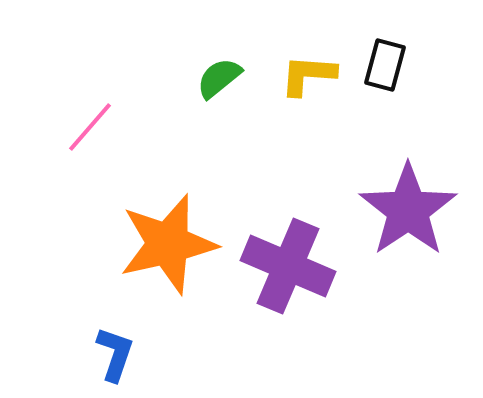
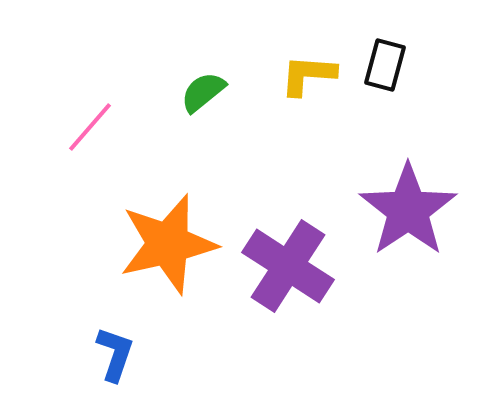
green semicircle: moved 16 px left, 14 px down
purple cross: rotated 10 degrees clockwise
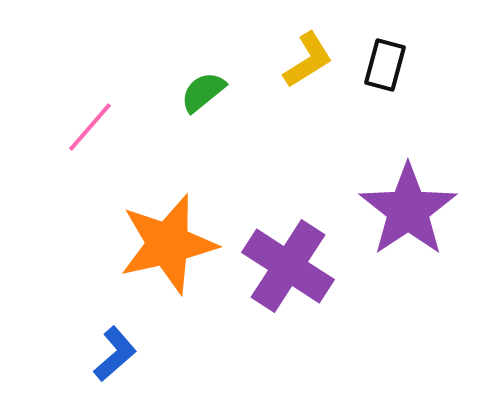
yellow L-shape: moved 15 px up; rotated 144 degrees clockwise
blue L-shape: rotated 30 degrees clockwise
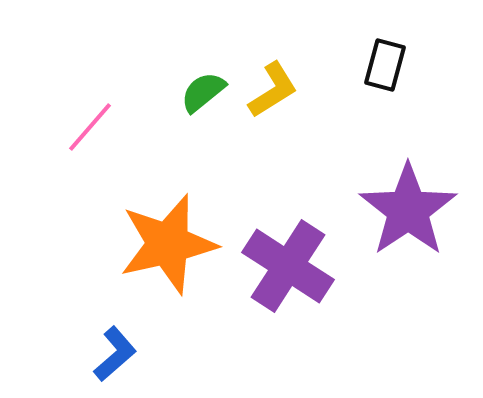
yellow L-shape: moved 35 px left, 30 px down
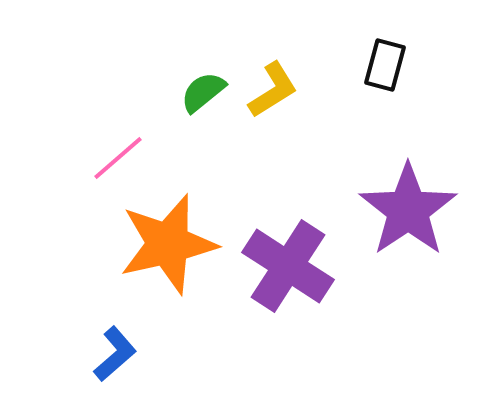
pink line: moved 28 px right, 31 px down; rotated 8 degrees clockwise
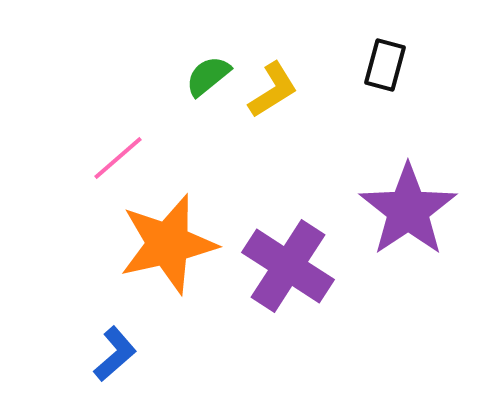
green semicircle: moved 5 px right, 16 px up
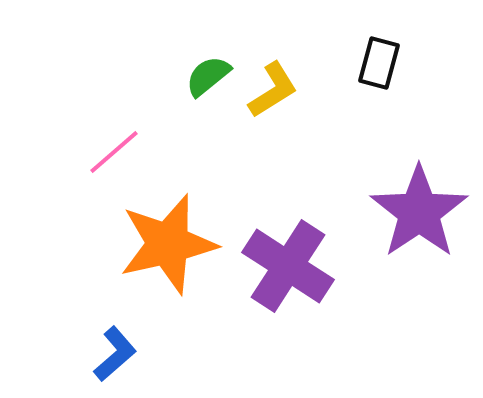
black rectangle: moved 6 px left, 2 px up
pink line: moved 4 px left, 6 px up
purple star: moved 11 px right, 2 px down
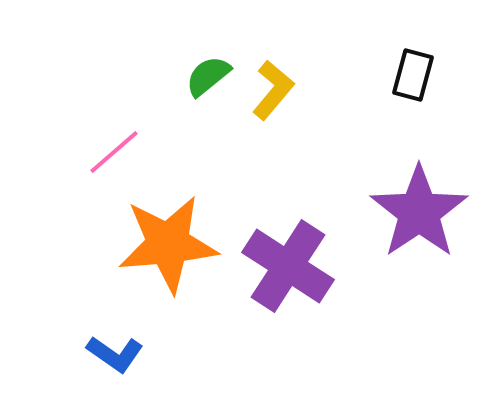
black rectangle: moved 34 px right, 12 px down
yellow L-shape: rotated 18 degrees counterclockwise
orange star: rotated 8 degrees clockwise
blue L-shape: rotated 76 degrees clockwise
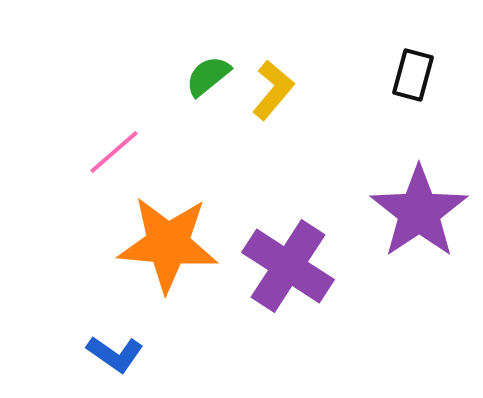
orange star: rotated 10 degrees clockwise
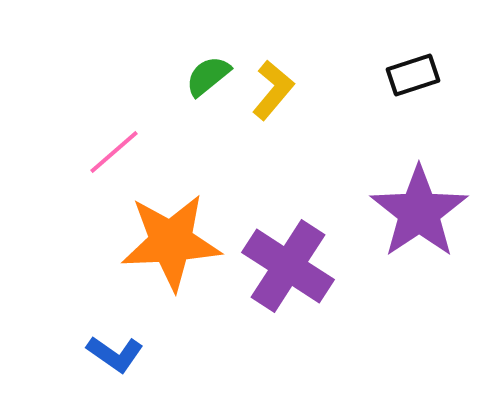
black rectangle: rotated 57 degrees clockwise
orange star: moved 3 px right, 2 px up; rotated 8 degrees counterclockwise
